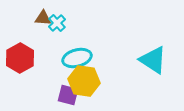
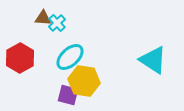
cyan ellipse: moved 7 px left, 1 px up; rotated 28 degrees counterclockwise
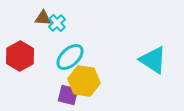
red hexagon: moved 2 px up
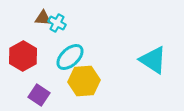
cyan cross: rotated 18 degrees counterclockwise
red hexagon: moved 3 px right
yellow hexagon: rotated 12 degrees counterclockwise
purple square: moved 29 px left; rotated 20 degrees clockwise
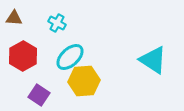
brown triangle: moved 29 px left
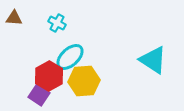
red hexagon: moved 26 px right, 20 px down
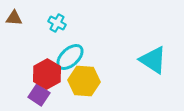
red hexagon: moved 2 px left, 2 px up
yellow hexagon: rotated 8 degrees clockwise
